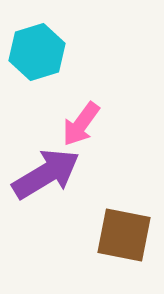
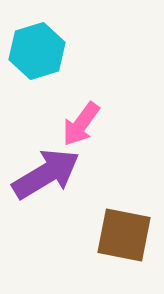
cyan hexagon: moved 1 px up
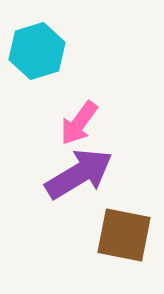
pink arrow: moved 2 px left, 1 px up
purple arrow: moved 33 px right
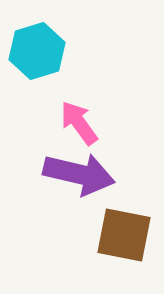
pink arrow: rotated 108 degrees clockwise
purple arrow: rotated 44 degrees clockwise
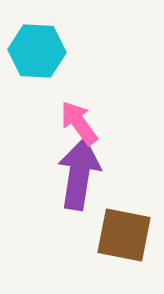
cyan hexagon: rotated 20 degrees clockwise
purple arrow: rotated 94 degrees counterclockwise
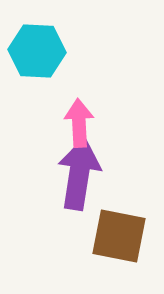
pink arrow: rotated 33 degrees clockwise
brown square: moved 5 px left, 1 px down
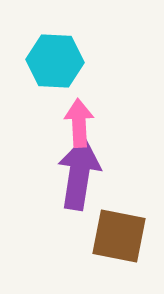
cyan hexagon: moved 18 px right, 10 px down
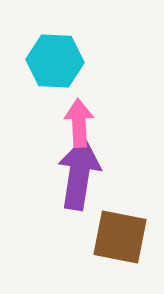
brown square: moved 1 px right, 1 px down
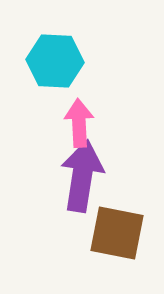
purple arrow: moved 3 px right, 2 px down
brown square: moved 3 px left, 4 px up
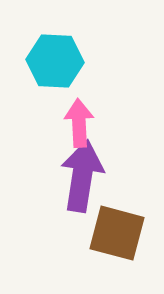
brown square: rotated 4 degrees clockwise
